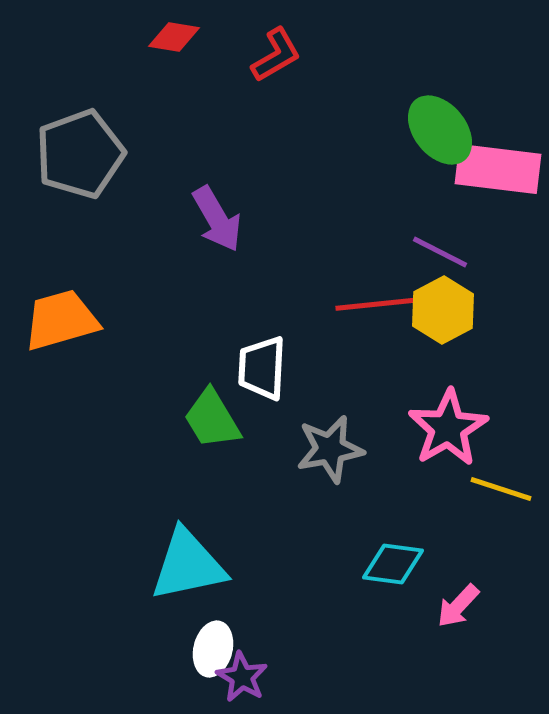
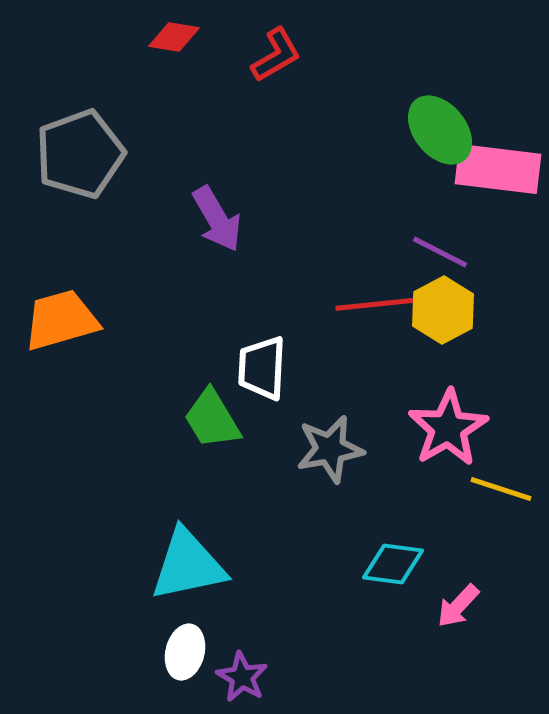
white ellipse: moved 28 px left, 3 px down
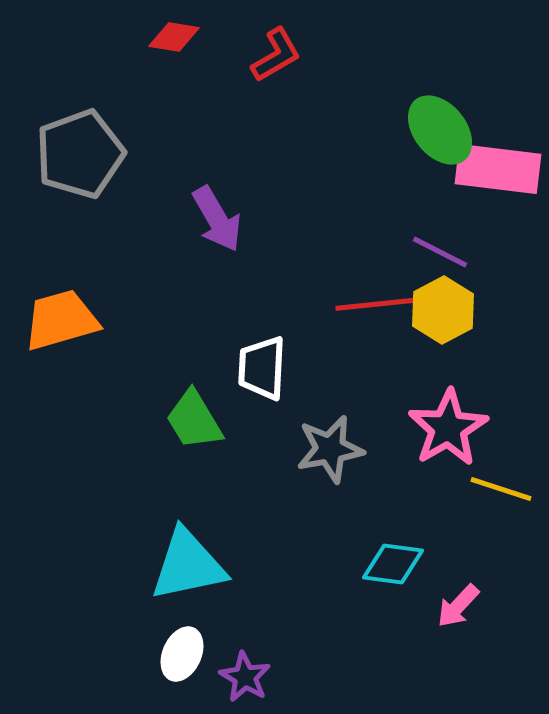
green trapezoid: moved 18 px left, 1 px down
white ellipse: moved 3 px left, 2 px down; rotated 10 degrees clockwise
purple star: moved 3 px right
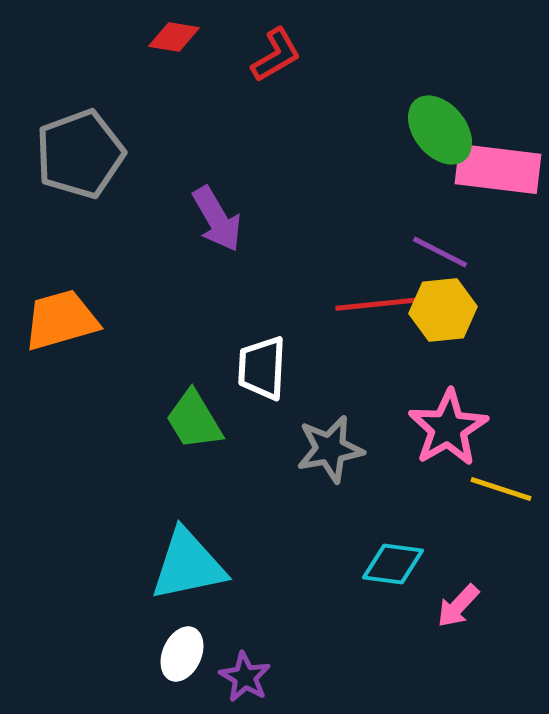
yellow hexagon: rotated 22 degrees clockwise
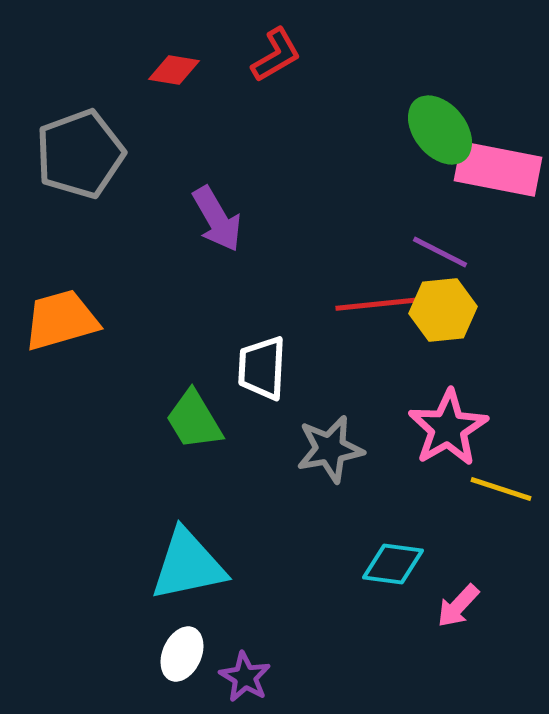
red diamond: moved 33 px down
pink rectangle: rotated 4 degrees clockwise
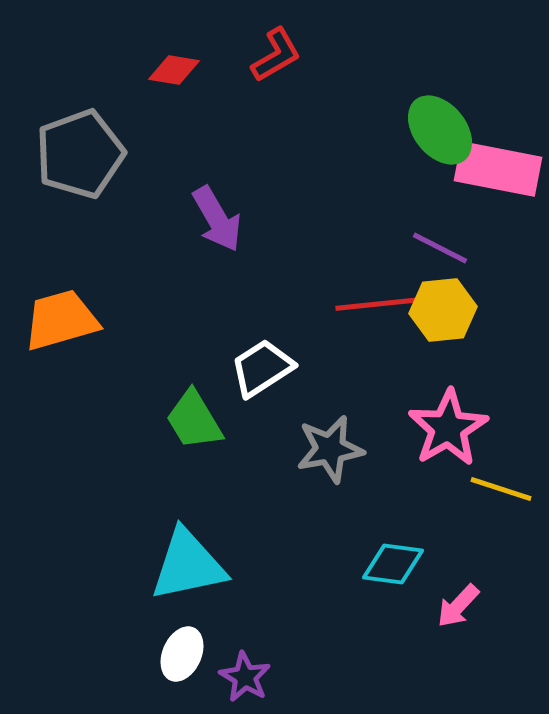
purple line: moved 4 px up
white trapezoid: rotated 54 degrees clockwise
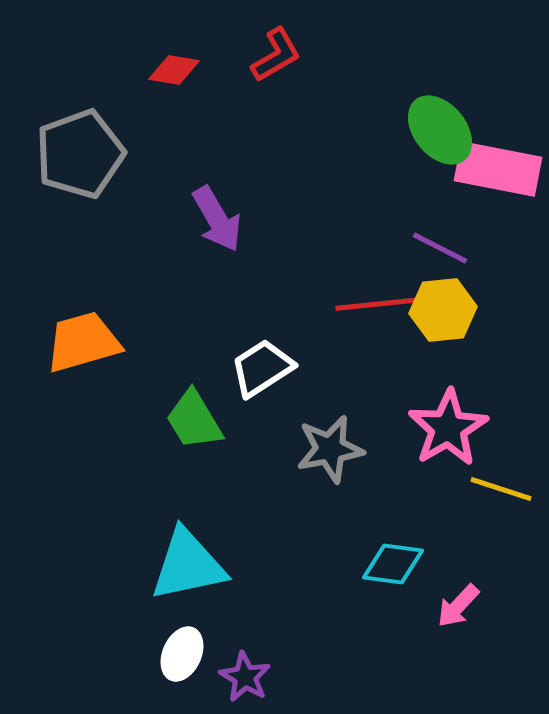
orange trapezoid: moved 22 px right, 22 px down
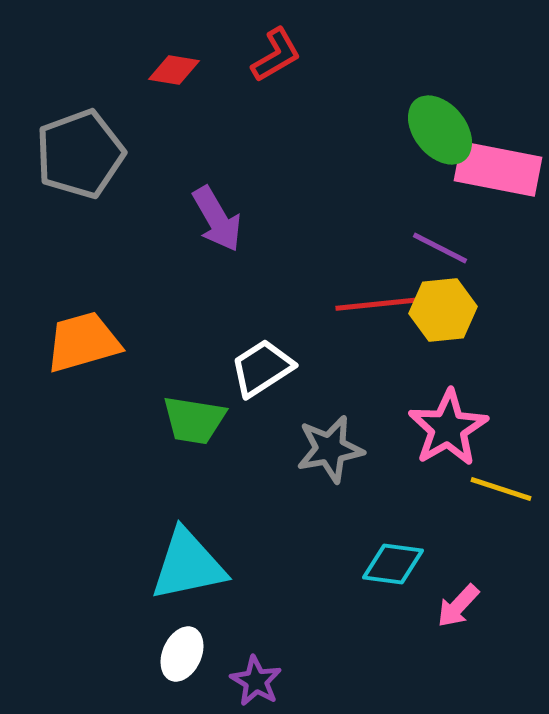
green trapezoid: rotated 50 degrees counterclockwise
purple star: moved 11 px right, 4 px down
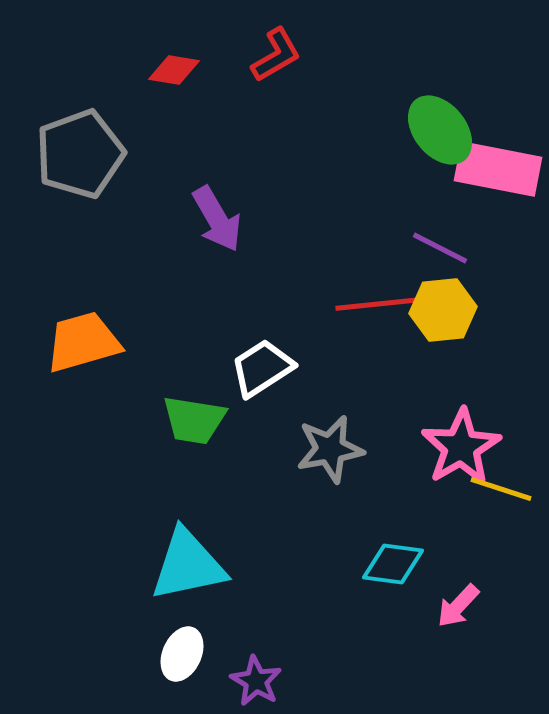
pink star: moved 13 px right, 19 px down
